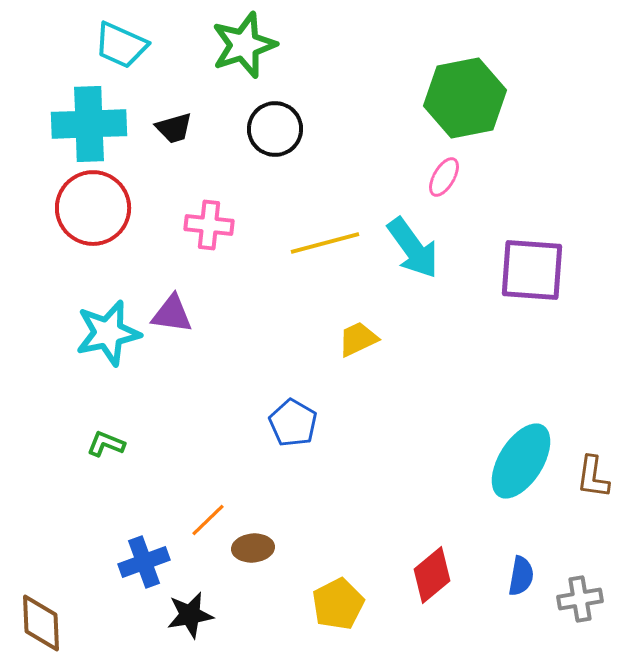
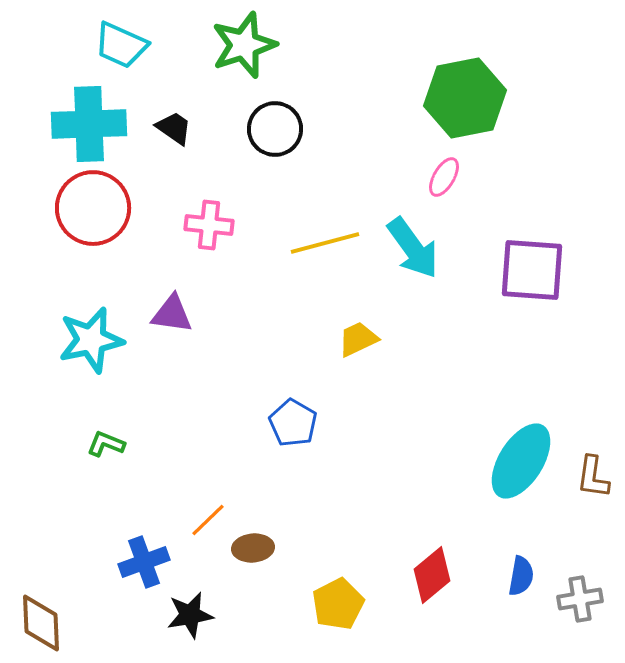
black trapezoid: rotated 129 degrees counterclockwise
cyan star: moved 17 px left, 7 px down
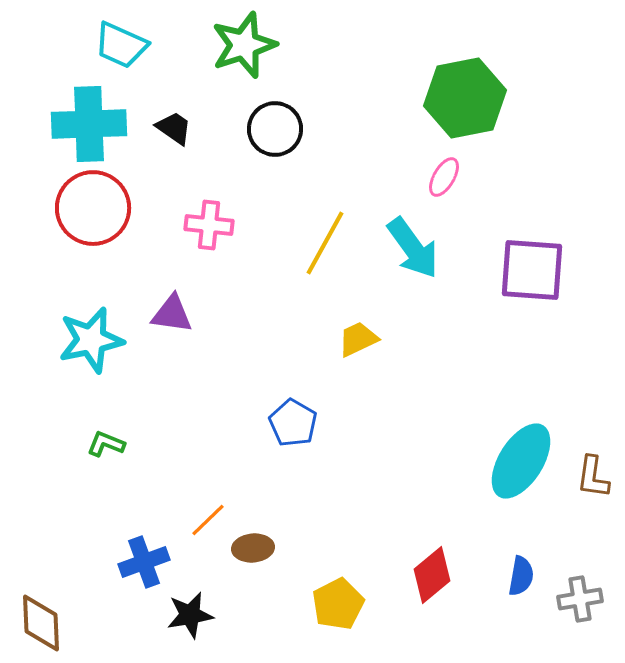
yellow line: rotated 46 degrees counterclockwise
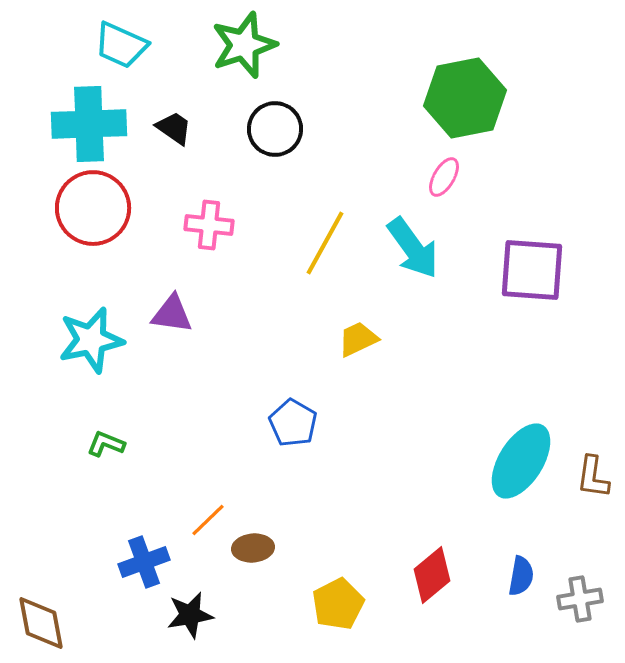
brown diamond: rotated 8 degrees counterclockwise
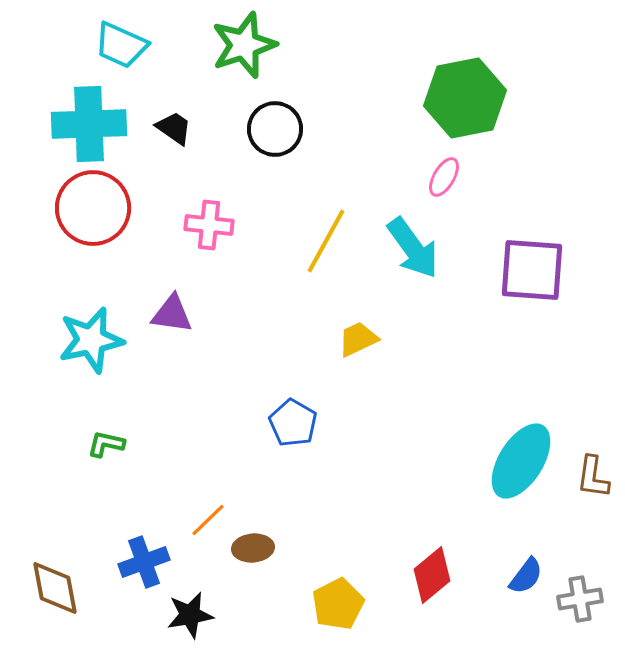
yellow line: moved 1 px right, 2 px up
green L-shape: rotated 9 degrees counterclockwise
blue semicircle: moved 5 px right; rotated 27 degrees clockwise
brown diamond: moved 14 px right, 35 px up
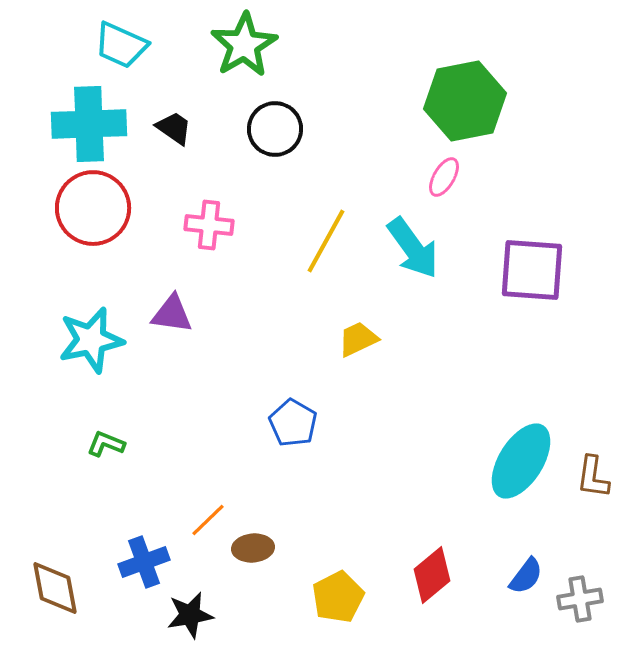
green star: rotated 12 degrees counterclockwise
green hexagon: moved 3 px down
green L-shape: rotated 9 degrees clockwise
yellow pentagon: moved 7 px up
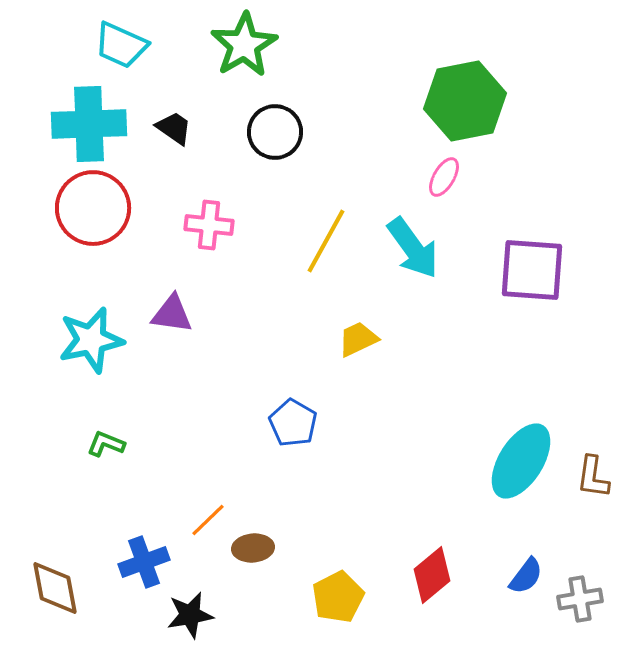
black circle: moved 3 px down
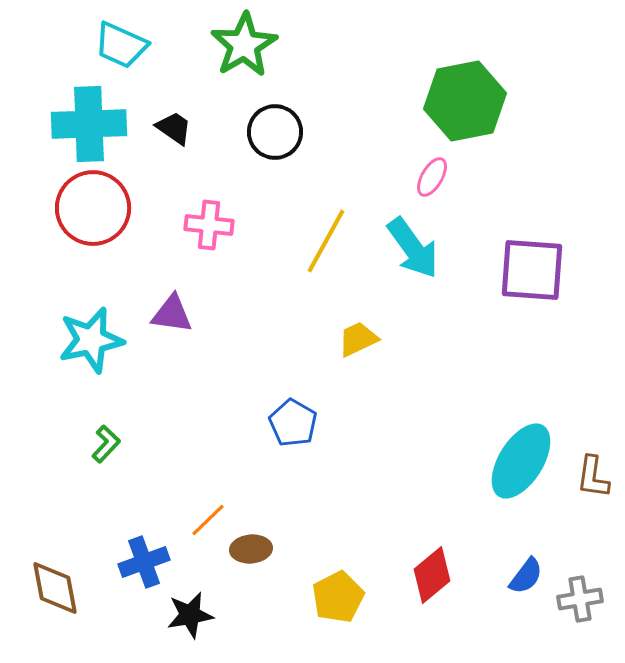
pink ellipse: moved 12 px left
green L-shape: rotated 111 degrees clockwise
brown ellipse: moved 2 px left, 1 px down
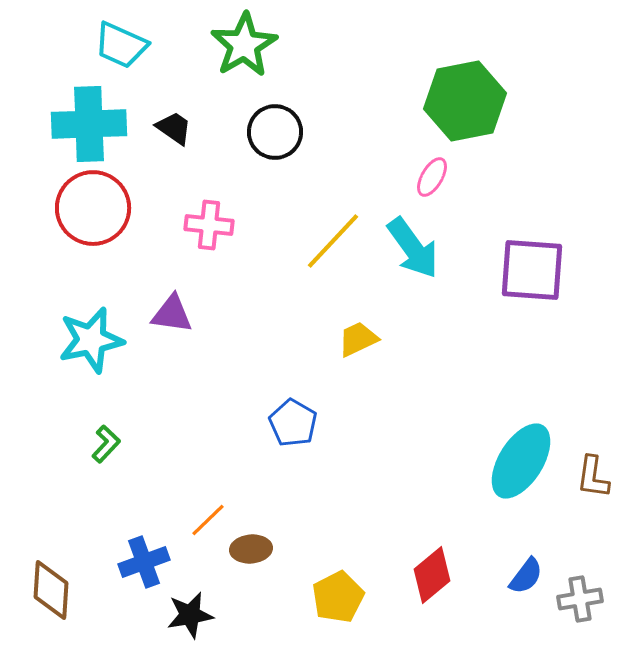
yellow line: moved 7 px right; rotated 14 degrees clockwise
brown diamond: moved 4 px left, 2 px down; rotated 14 degrees clockwise
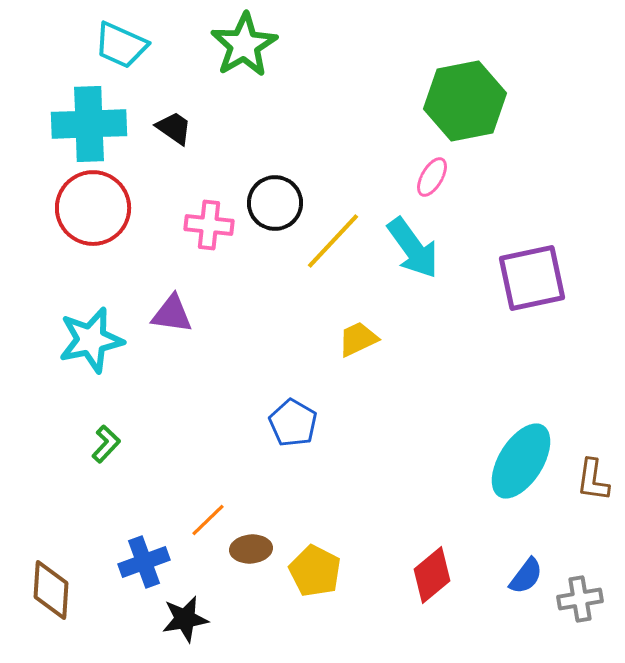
black circle: moved 71 px down
purple square: moved 8 px down; rotated 16 degrees counterclockwise
brown L-shape: moved 3 px down
yellow pentagon: moved 23 px left, 26 px up; rotated 18 degrees counterclockwise
black star: moved 5 px left, 4 px down
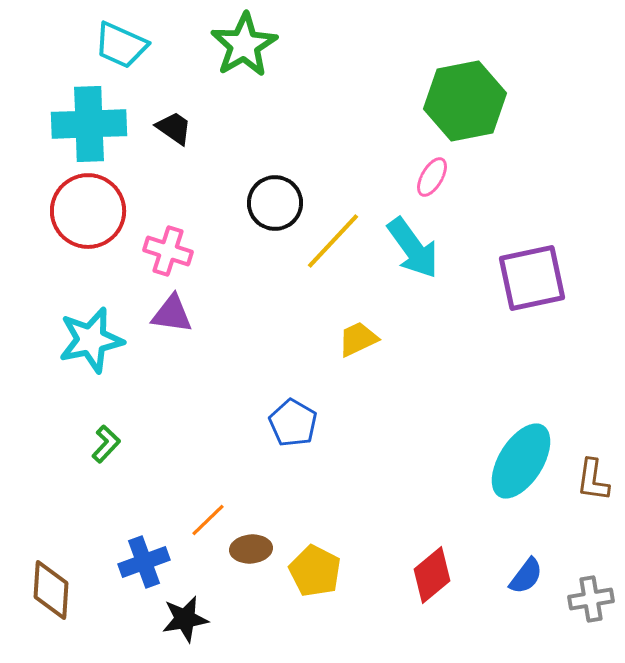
red circle: moved 5 px left, 3 px down
pink cross: moved 41 px left, 26 px down; rotated 12 degrees clockwise
gray cross: moved 11 px right
